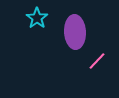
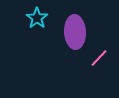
pink line: moved 2 px right, 3 px up
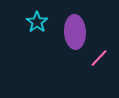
cyan star: moved 4 px down
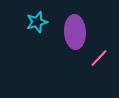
cyan star: rotated 20 degrees clockwise
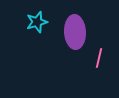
pink line: rotated 30 degrees counterclockwise
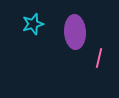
cyan star: moved 4 px left, 2 px down
